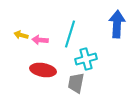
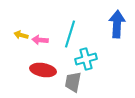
gray trapezoid: moved 3 px left, 1 px up
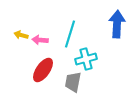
red ellipse: rotated 65 degrees counterclockwise
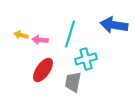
blue arrow: moved 3 px left, 1 px down; rotated 84 degrees counterclockwise
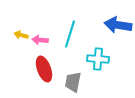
blue arrow: moved 4 px right
cyan cross: moved 12 px right; rotated 20 degrees clockwise
red ellipse: moved 1 px right, 1 px up; rotated 55 degrees counterclockwise
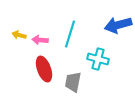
blue arrow: rotated 24 degrees counterclockwise
yellow arrow: moved 2 px left
cyan cross: rotated 10 degrees clockwise
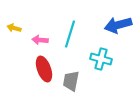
yellow arrow: moved 5 px left, 7 px up
cyan cross: moved 3 px right
gray trapezoid: moved 2 px left, 1 px up
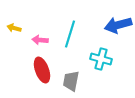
red ellipse: moved 2 px left, 1 px down
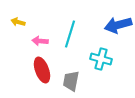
yellow arrow: moved 4 px right, 6 px up
pink arrow: moved 1 px down
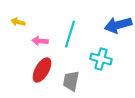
red ellipse: rotated 50 degrees clockwise
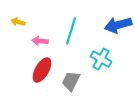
cyan line: moved 1 px right, 3 px up
cyan cross: rotated 15 degrees clockwise
gray trapezoid: rotated 15 degrees clockwise
